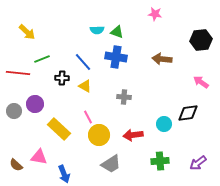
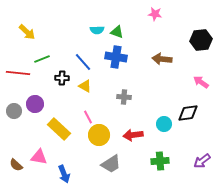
purple arrow: moved 4 px right, 2 px up
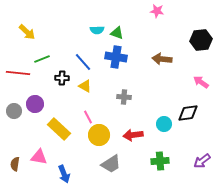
pink star: moved 2 px right, 3 px up
green triangle: moved 1 px down
brown semicircle: moved 1 px left, 1 px up; rotated 56 degrees clockwise
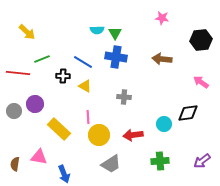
pink star: moved 5 px right, 7 px down
green triangle: moved 2 px left; rotated 40 degrees clockwise
blue line: rotated 18 degrees counterclockwise
black cross: moved 1 px right, 2 px up
pink line: rotated 24 degrees clockwise
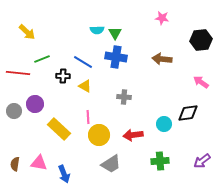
pink triangle: moved 6 px down
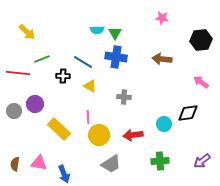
yellow triangle: moved 5 px right
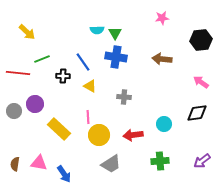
pink star: rotated 16 degrees counterclockwise
blue line: rotated 24 degrees clockwise
black diamond: moved 9 px right
blue arrow: rotated 12 degrees counterclockwise
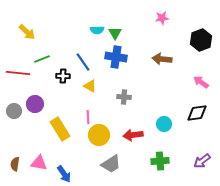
black hexagon: rotated 15 degrees counterclockwise
yellow rectangle: moved 1 px right; rotated 15 degrees clockwise
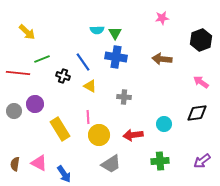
black cross: rotated 16 degrees clockwise
pink triangle: rotated 18 degrees clockwise
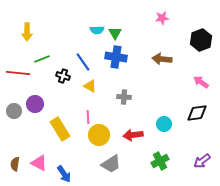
yellow arrow: rotated 48 degrees clockwise
green cross: rotated 24 degrees counterclockwise
